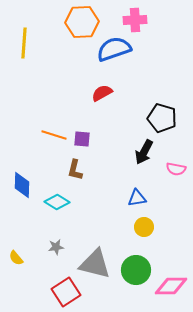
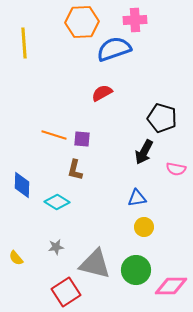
yellow line: rotated 8 degrees counterclockwise
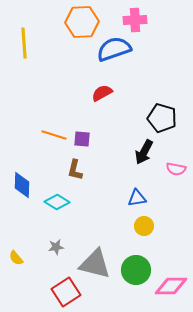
yellow circle: moved 1 px up
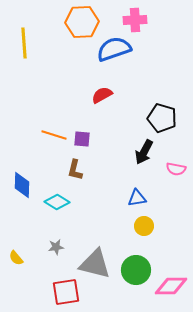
red semicircle: moved 2 px down
red square: rotated 24 degrees clockwise
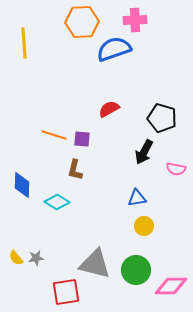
red semicircle: moved 7 px right, 14 px down
gray star: moved 20 px left, 11 px down
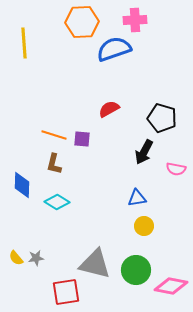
brown L-shape: moved 21 px left, 6 px up
pink diamond: rotated 12 degrees clockwise
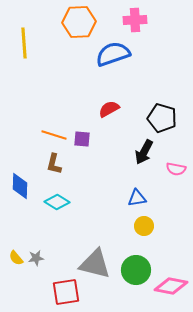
orange hexagon: moved 3 px left
blue semicircle: moved 1 px left, 5 px down
blue diamond: moved 2 px left, 1 px down
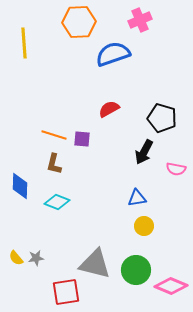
pink cross: moved 5 px right; rotated 20 degrees counterclockwise
cyan diamond: rotated 10 degrees counterclockwise
pink diamond: rotated 12 degrees clockwise
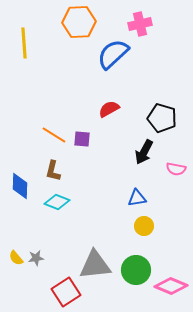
pink cross: moved 4 px down; rotated 10 degrees clockwise
blue semicircle: rotated 24 degrees counterclockwise
orange line: rotated 15 degrees clockwise
brown L-shape: moved 1 px left, 7 px down
gray triangle: moved 1 px down; rotated 20 degrees counterclockwise
red square: rotated 24 degrees counterclockwise
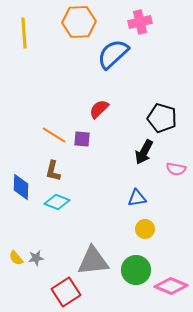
pink cross: moved 2 px up
yellow line: moved 10 px up
red semicircle: moved 10 px left; rotated 15 degrees counterclockwise
blue diamond: moved 1 px right, 1 px down
yellow circle: moved 1 px right, 3 px down
gray triangle: moved 2 px left, 4 px up
